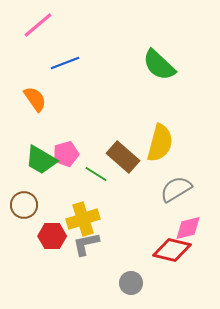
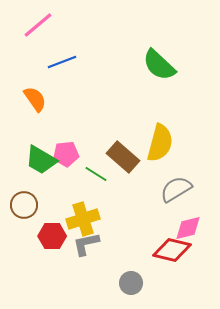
blue line: moved 3 px left, 1 px up
pink pentagon: rotated 10 degrees clockwise
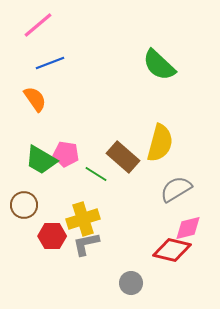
blue line: moved 12 px left, 1 px down
pink pentagon: rotated 15 degrees clockwise
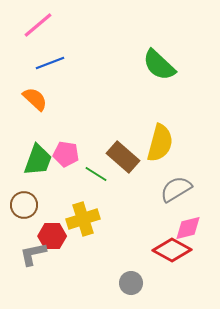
orange semicircle: rotated 12 degrees counterclockwise
green trapezoid: moved 3 px left; rotated 100 degrees counterclockwise
gray L-shape: moved 53 px left, 10 px down
red diamond: rotated 15 degrees clockwise
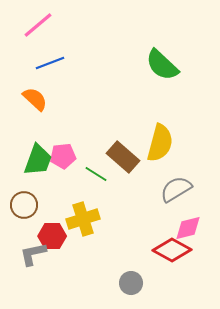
green semicircle: moved 3 px right
pink pentagon: moved 3 px left, 2 px down; rotated 15 degrees counterclockwise
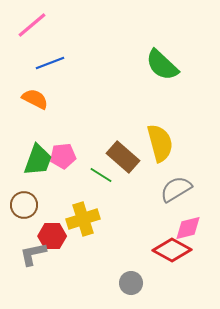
pink line: moved 6 px left
orange semicircle: rotated 16 degrees counterclockwise
yellow semicircle: rotated 30 degrees counterclockwise
green line: moved 5 px right, 1 px down
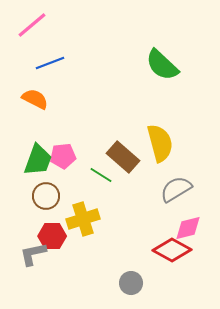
brown circle: moved 22 px right, 9 px up
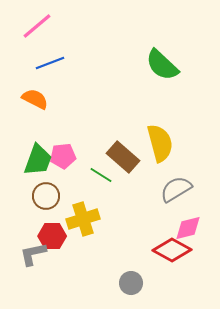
pink line: moved 5 px right, 1 px down
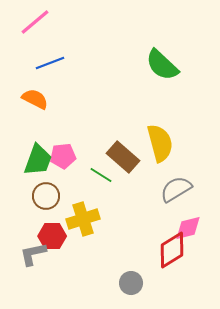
pink line: moved 2 px left, 4 px up
red diamond: rotated 60 degrees counterclockwise
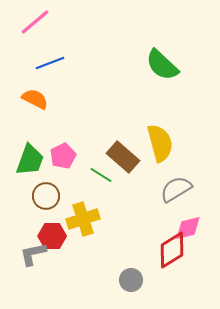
pink pentagon: rotated 20 degrees counterclockwise
green trapezoid: moved 8 px left
gray circle: moved 3 px up
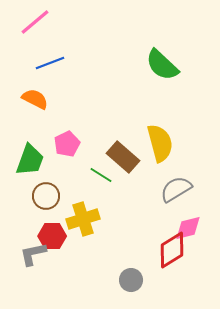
pink pentagon: moved 4 px right, 12 px up
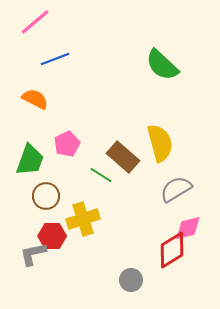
blue line: moved 5 px right, 4 px up
